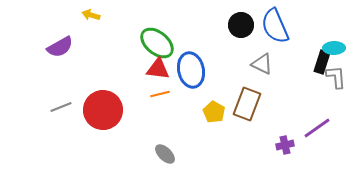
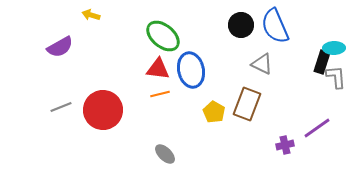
green ellipse: moved 6 px right, 7 px up
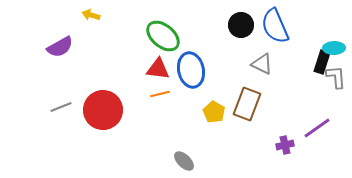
gray ellipse: moved 19 px right, 7 px down
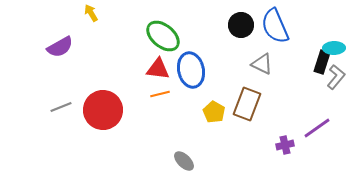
yellow arrow: moved 2 px up; rotated 42 degrees clockwise
gray L-shape: rotated 45 degrees clockwise
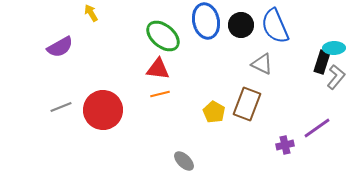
blue ellipse: moved 15 px right, 49 px up
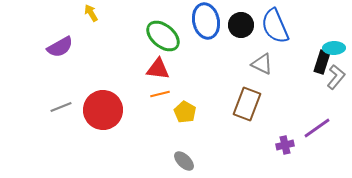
yellow pentagon: moved 29 px left
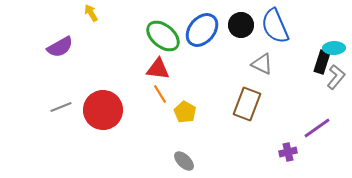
blue ellipse: moved 4 px left, 9 px down; rotated 52 degrees clockwise
orange line: rotated 72 degrees clockwise
purple cross: moved 3 px right, 7 px down
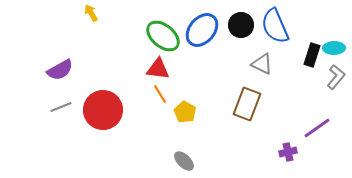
purple semicircle: moved 23 px down
black rectangle: moved 10 px left, 7 px up
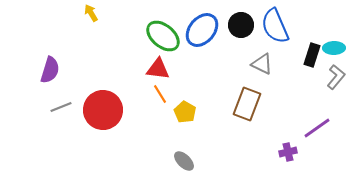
purple semicircle: moved 10 px left; rotated 44 degrees counterclockwise
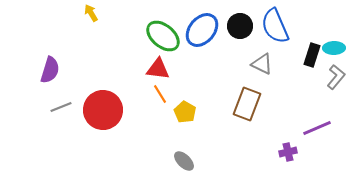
black circle: moved 1 px left, 1 px down
purple line: rotated 12 degrees clockwise
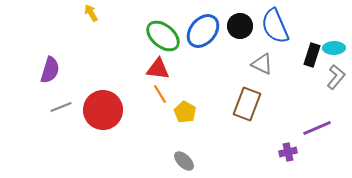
blue ellipse: moved 1 px right, 1 px down
